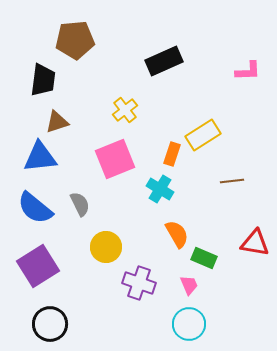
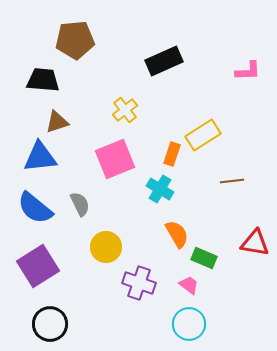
black trapezoid: rotated 92 degrees counterclockwise
pink trapezoid: rotated 30 degrees counterclockwise
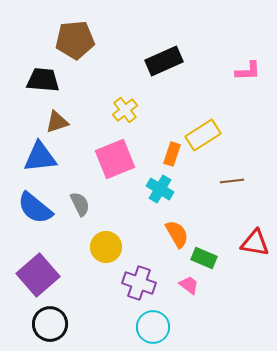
purple square: moved 9 px down; rotated 9 degrees counterclockwise
cyan circle: moved 36 px left, 3 px down
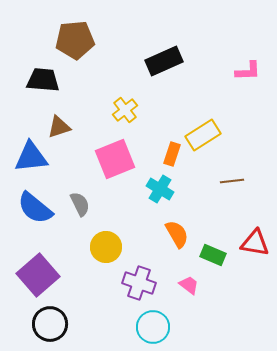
brown triangle: moved 2 px right, 5 px down
blue triangle: moved 9 px left
green rectangle: moved 9 px right, 3 px up
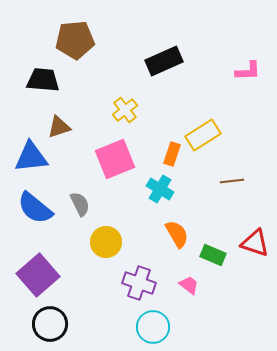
red triangle: rotated 8 degrees clockwise
yellow circle: moved 5 px up
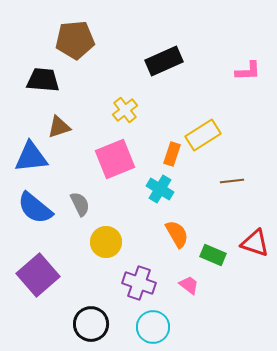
black circle: moved 41 px right
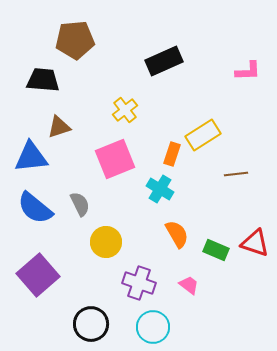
brown line: moved 4 px right, 7 px up
green rectangle: moved 3 px right, 5 px up
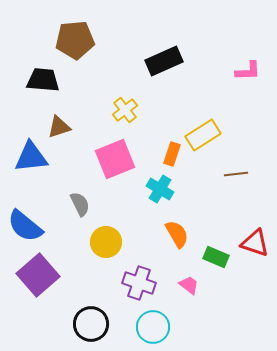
blue semicircle: moved 10 px left, 18 px down
green rectangle: moved 7 px down
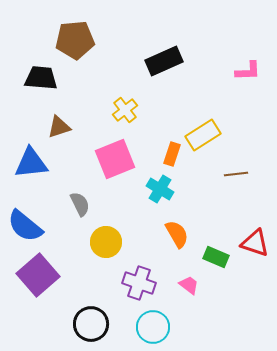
black trapezoid: moved 2 px left, 2 px up
blue triangle: moved 6 px down
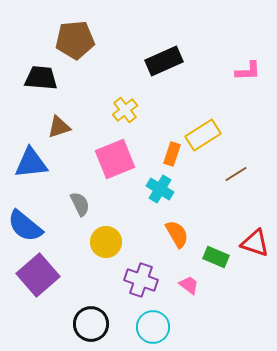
brown line: rotated 25 degrees counterclockwise
purple cross: moved 2 px right, 3 px up
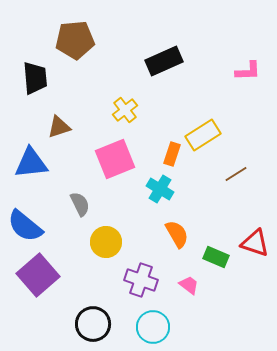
black trapezoid: moved 6 px left; rotated 80 degrees clockwise
black circle: moved 2 px right
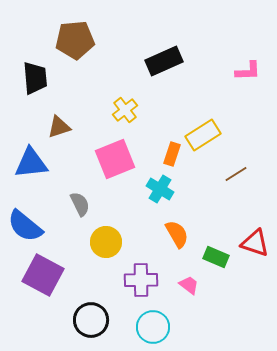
purple square: moved 5 px right; rotated 21 degrees counterclockwise
purple cross: rotated 20 degrees counterclockwise
black circle: moved 2 px left, 4 px up
